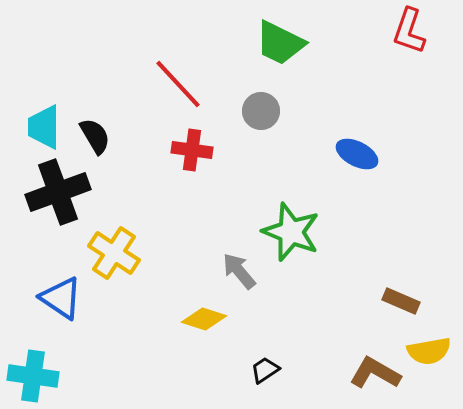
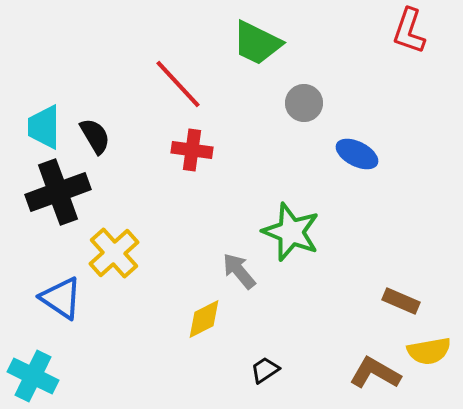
green trapezoid: moved 23 px left
gray circle: moved 43 px right, 8 px up
yellow cross: rotated 15 degrees clockwise
yellow diamond: rotated 45 degrees counterclockwise
cyan cross: rotated 18 degrees clockwise
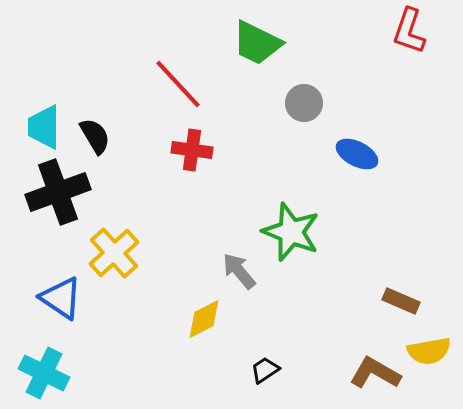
cyan cross: moved 11 px right, 3 px up
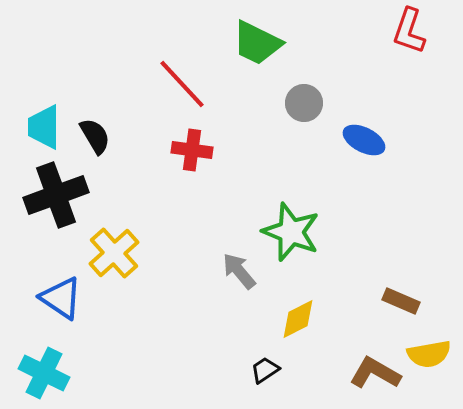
red line: moved 4 px right
blue ellipse: moved 7 px right, 14 px up
black cross: moved 2 px left, 3 px down
yellow diamond: moved 94 px right
yellow semicircle: moved 3 px down
